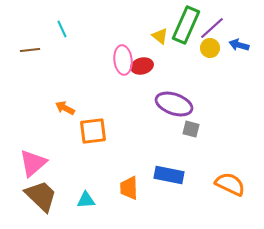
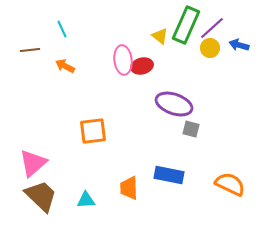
orange arrow: moved 42 px up
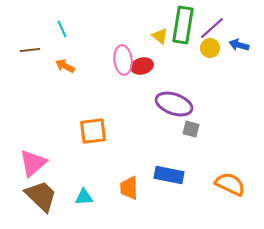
green rectangle: moved 3 px left; rotated 15 degrees counterclockwise
cyan triangle: moved 2 px left, 3 px up
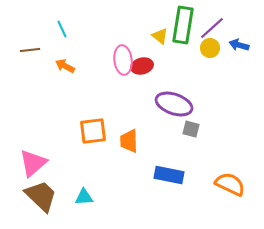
orange trapezoid: moved 47 px up
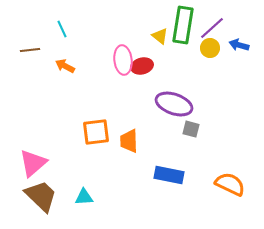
orange square: moved 3 px right, 1 px down
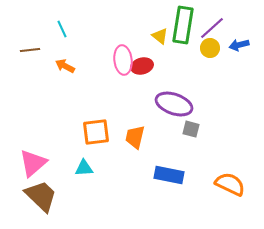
blue arrow: rotated 30 degrees counterclockwise
orange trapezoid: moved 6 px right, 4 px up; rotated 15 degrees clockwise
cyan triangle: moved 29 px up
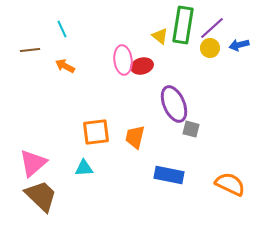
purple ellipse: rotated 48 degrees clockwise
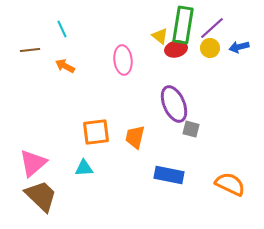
blue arrow: moved 2 px down
red ellipse: moved 34 px right, 17 px up
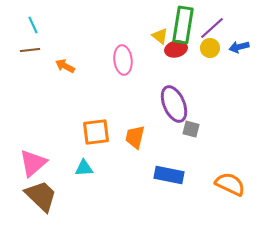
cyan line: moved 29 px left, 4 px up
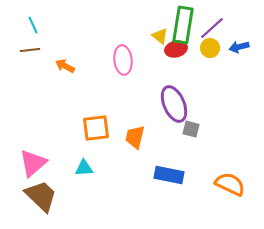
orange square: moved 4 px up
